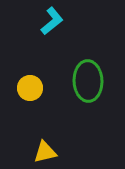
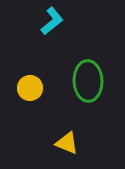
yellow triangle: moved 22 px right, 9 px up; rotated 35 degrees clockwise
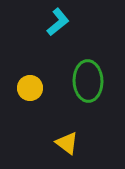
cyan L-shape: moved 6 px right, 1 px down
yellow triangle: rotated 15 degrees clockwise
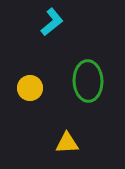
cyan L-shape: moved 6 px left
yellow triangle: rotated 40 degrees counterclockwise
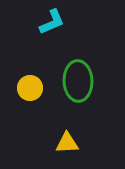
cyan L-shape: rotated 16 degrees clockwise
green ellipse: moved 10 px left
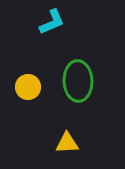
yellow circle: moved 2 px left, 1 px up
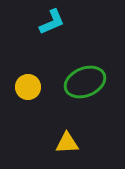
green ellipse: moved 7 px right, 1 px down; rotated 69 degrees clockwise
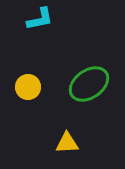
cyan L-shape: moved 12 px left, 3 px up; rotated 12 degrees clockwise
green ellipse: moved 4 px right, 2 px down; rotated 12 degrees counterclockwise
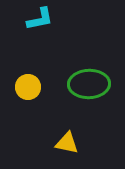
green ellipse: rotated 33 degrees clockwise
yellow triangle: rotated 15 degrees clockwise
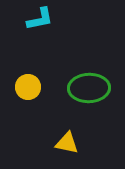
green ellipse: moved 4 px down
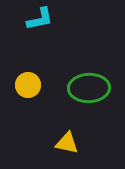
yellow circle: moved 2 px up
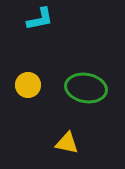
green ellipse: moved 3 px left; rotated 12 degrees clockwise
